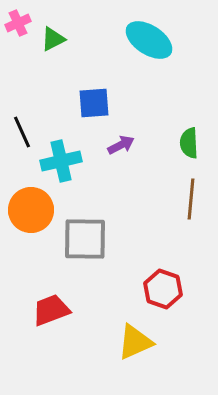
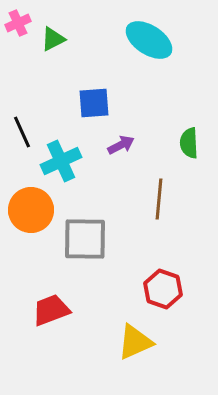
cyan cross: rotated 12 degrees counterclockwise
brown line: moved 32 px left
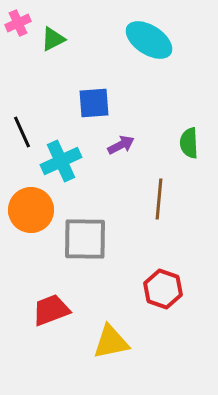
yellow triangle: moved 24 px left; rotated 12 degrees clockwise
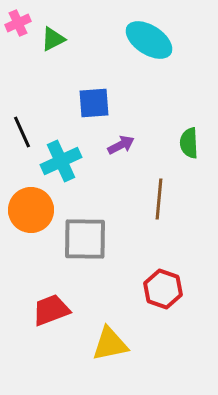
yellow triangle: moved 1 px left, 2 px down
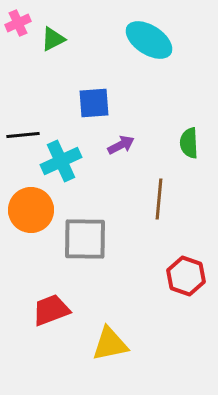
black line: moved 1 px right, 3 px down; rotated 72 degrees counterclockwise
red hexagon: moved 23 px right, 13 px up
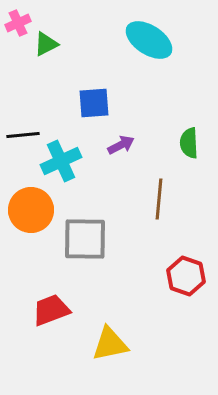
green triangle: moved 7 px left, 5 px down
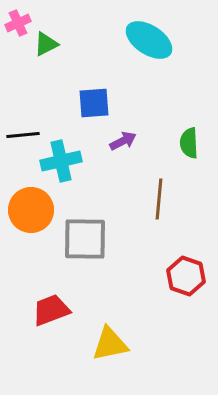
purple arrow: moved 2 px right, 4 px up
cyan cross: rotated 12 degrees clockwise
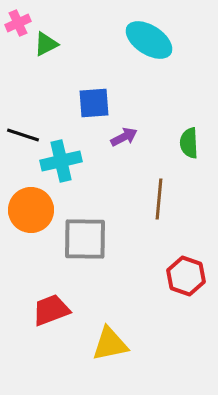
black line: rotated 24 degrees clockwise
purple arrow: moved 1 px right, 4 px up
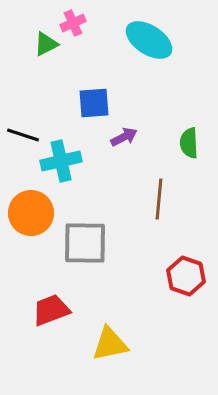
pink cross: moved 55 px right
orange circle: moved 3 px down
gray square: moved 4 px down
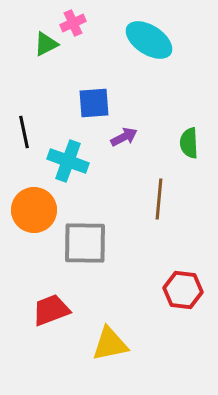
black line: moved 1 px right, 3 px up; rotated 60 degrees clockwise
cyan cross: moved 7 px right; rotated 33 degrees clockwise
orange circle: moved 3 px right, 3 px up
red hexagon: moved 3 px left, 14 px down; rotated 12 degrees counterclockwise
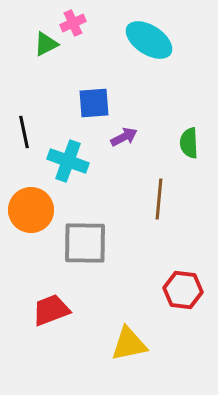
orange circle: moved 3 px left
yellow triangle: moved 19 px right
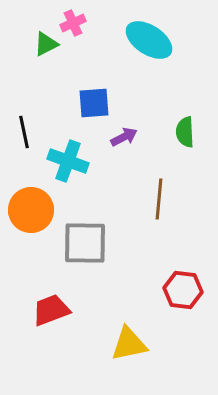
green semicircle: moved 4 px left, 11 px up
